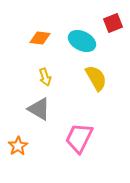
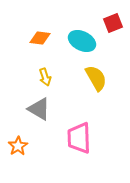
pink trapezoid: rotated 28 degrees counterclockwise
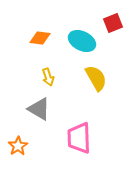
yellow arrow: moved 3 px right
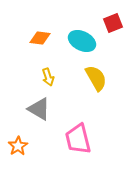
pink trapezoid: moved 1 px left, 1 px down; rotated 12 degrees counterclockwise
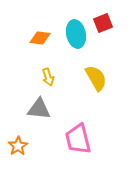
red square: moved 10 px left
cyan ellipse: moved 6 px left, 7 px up; rotated 52 degrees clockwise
gray triangle: rotated 25 degrees counterclockwise
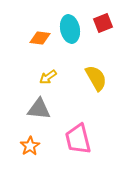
cyan ellipse: moved 6 px left, 5 px up
yellow arrow: rotated 72 degrees clockwise
orange star: moved 12 px right
